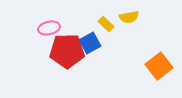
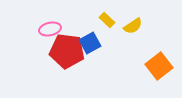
yellow semicircle: moved 4 px right, 9 px down; rotated 24 degrees counterclockwise
yellow rectangle: moved 1 px right, 4 px up
pink ellipse: moved 1 px right, 1 px down
red pentagon: rotated 8 degrees clockwise
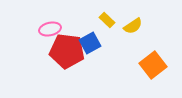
orange square: moved 6 px left, 1 px up
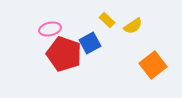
red pentagon: moved 3 px left, 3 px down; rotated 12 degrees clockwise
